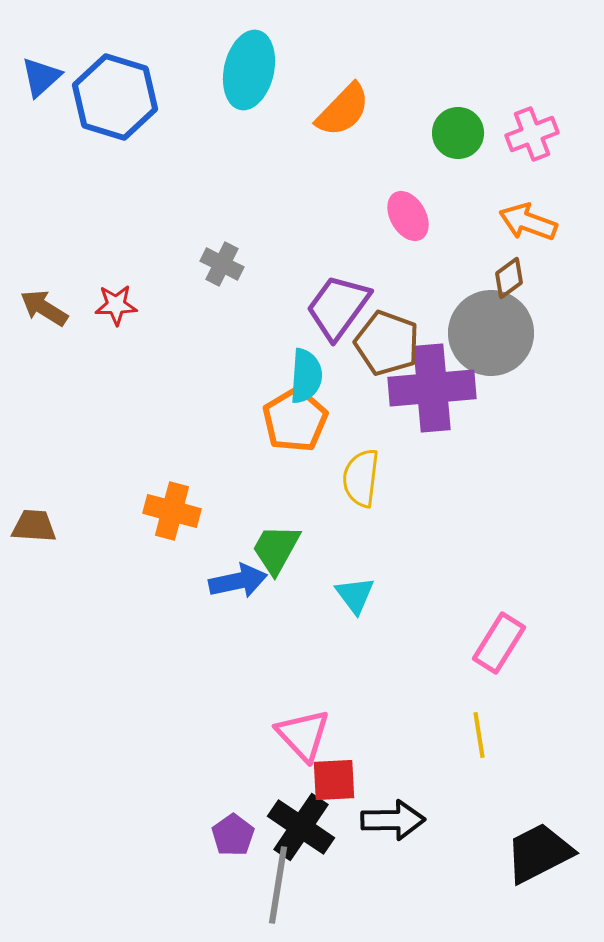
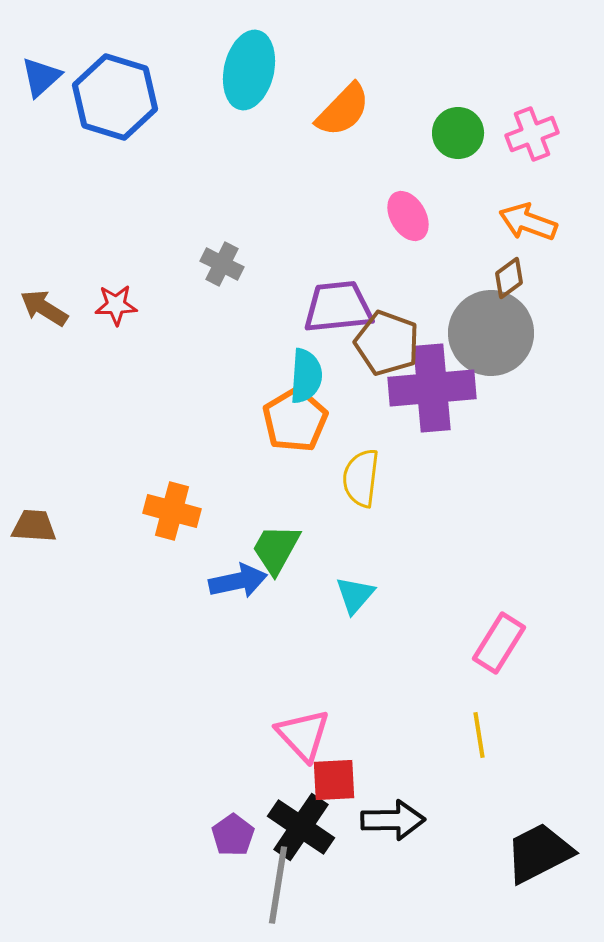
purple trapezoid: rotated 48 degrees clockwise
cyan triangle: rotated 18 degrees clockwise
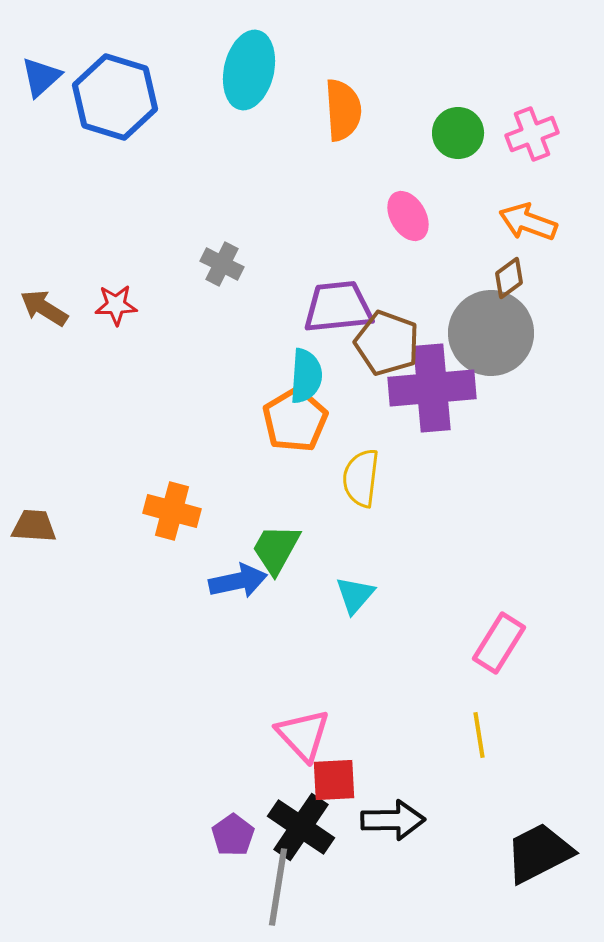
orange semicircle: rotated 48 degrees counterclockwise
gray line: moved 2 px down
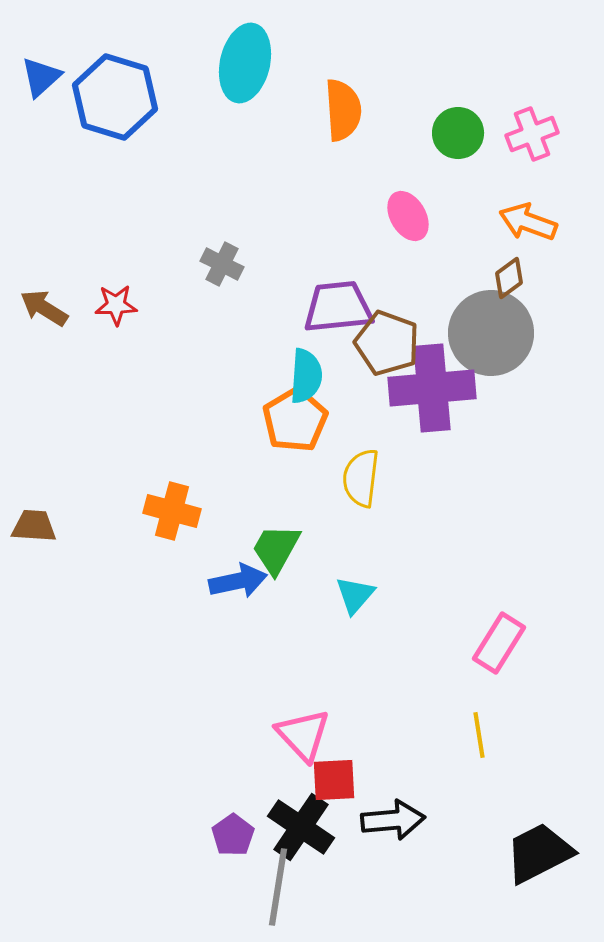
cyan ellipse: moved 4 px left, 7 px up
black arrow: rotated 4 degrees counterclockwise
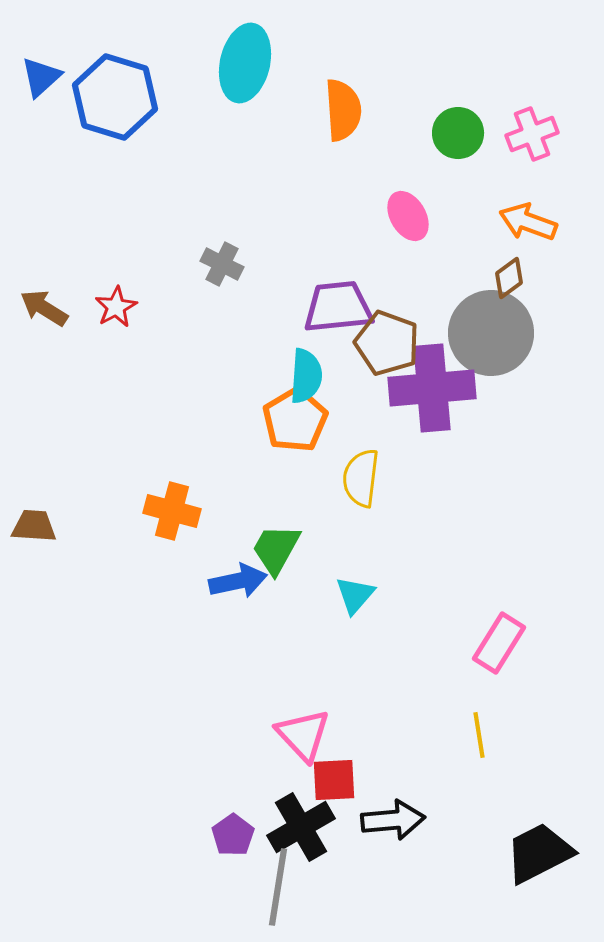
red star: moved 2 px down; rotated 27 degrees counterclockwise
black cross: rotated 26 degrees clockwise
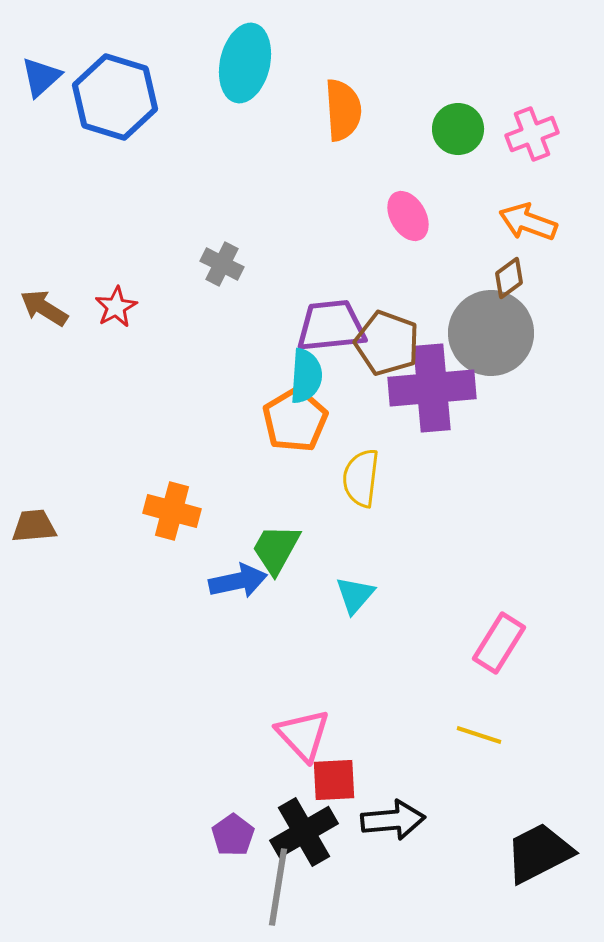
green circle: moved 4 px up
purple trapezoid: moved 7 px left, 19 px down
brown trapezoid: rotated 9 degrees counterclockwise
yellow line: rotated 63 degrees counterclockwise
black cross: moved 3 px right, 5 px down
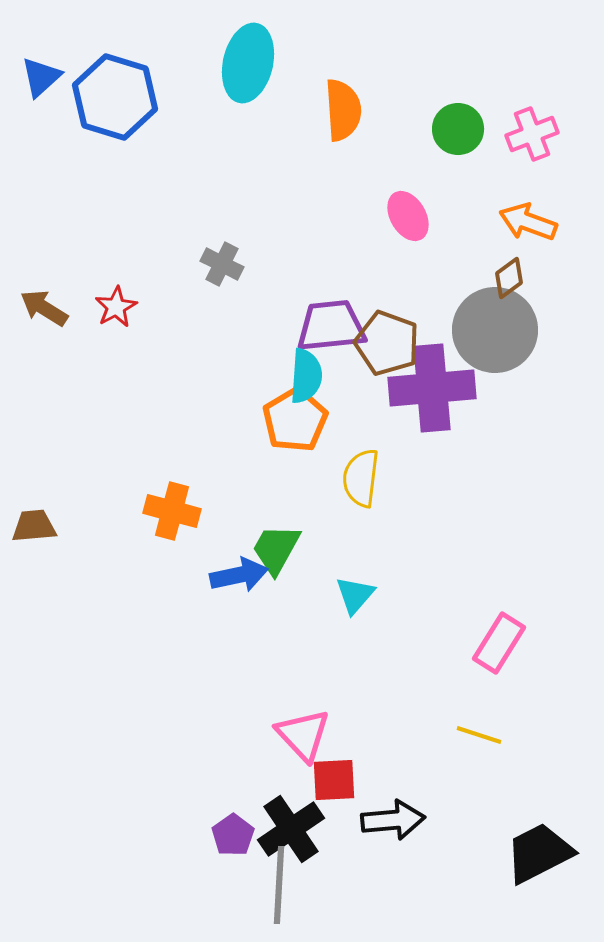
cyan ellipse: moved 3 px right
gray circle: moved 4 px right, 3 px up
blue arrow: moved 1 px right, 6 px up
black cross: moved 13 px left, 3 px up; rotated 4 degrees counterclockwise
gray line: moved 1 px right, 2 px up; rotated 6 degrees counterclockwise
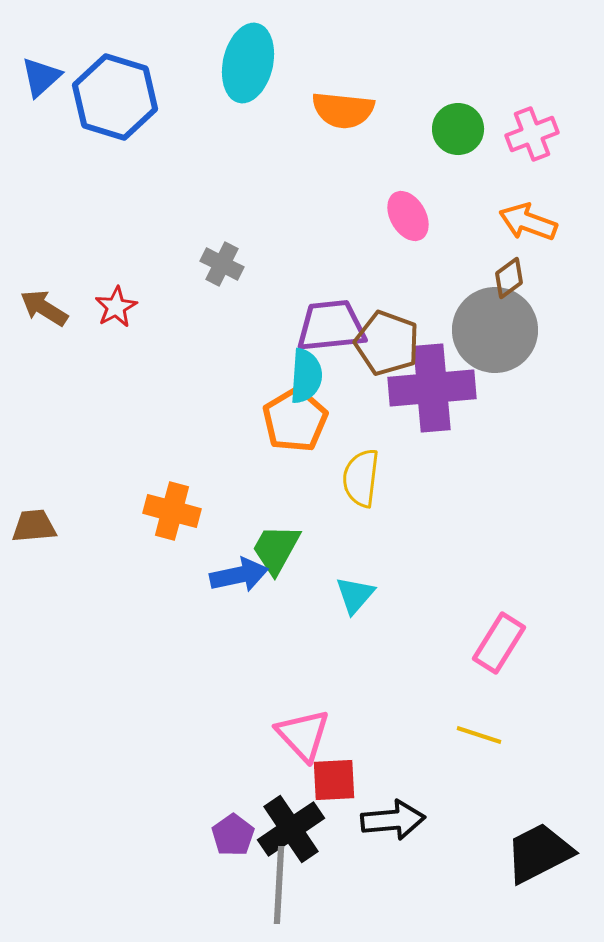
orange semicircle: rotated 100 degrees clockwise
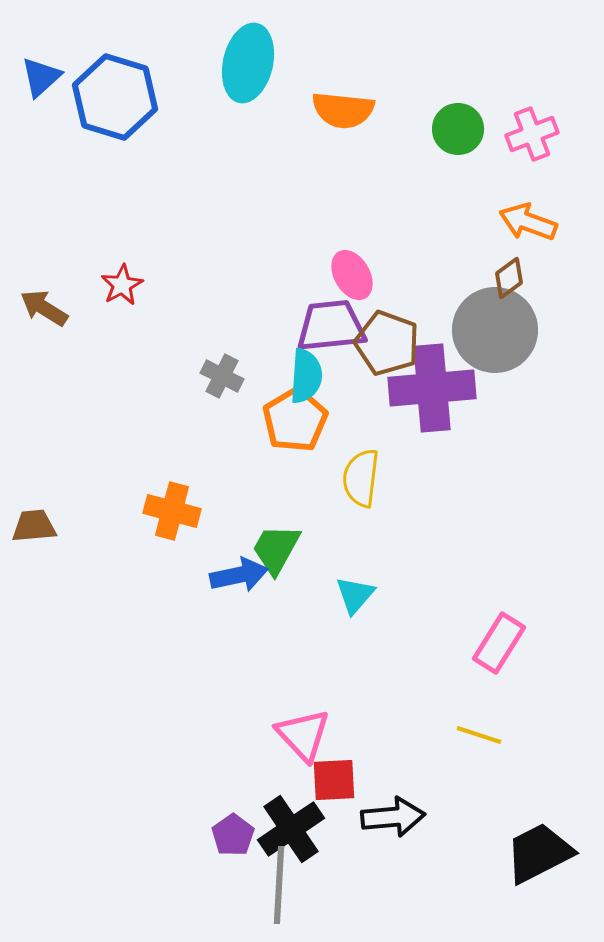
pink ellipse: moved 56 px left, 59 px down
gray cross: moved 112 px down
red star: moved 6 px right, 22 px up
black arrow: moved 3 px up
